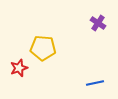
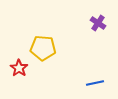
red star: rotated 18 degrees counterclockwise
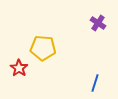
blue line: rotated 60 degrees counterclockwise
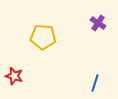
yellow pentagon: moved 11 px up
red star: moved 5 px left, 8 px down; rotated 18 degrees counterclockwise
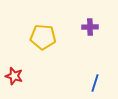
purple cross: moved 8 px left, 4 px down; rotated 35 degrees counterclockwise
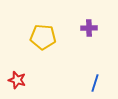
purple cross: moved 1 px left, 1 px down
red star: moved 3 px right, 4 px down
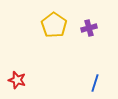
purple cross: rotated 14 degrees counterclockwise
yellow pentagon: moved 11 px right, 12 px up; rotated 30 degrees clockwise
